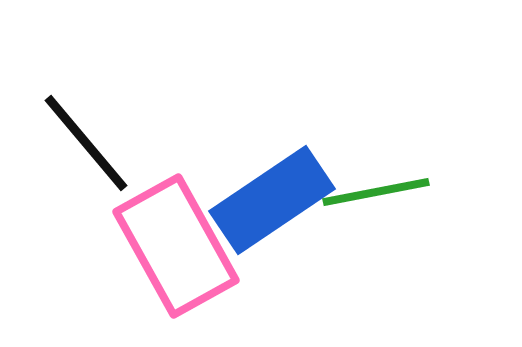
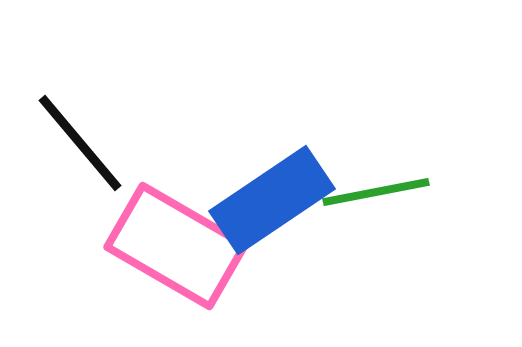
black line: moved 6 px left
pink rectangle: rotated 31 degrees counterclockwise
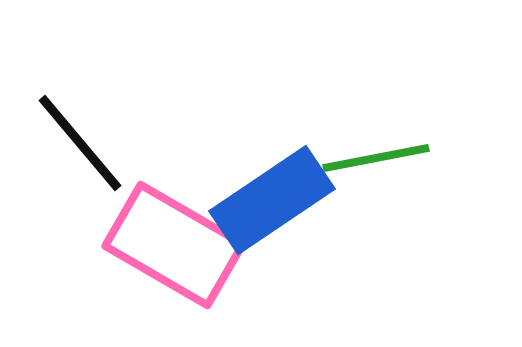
green line: moved 34 px up
pink rectangle: moved 2 px left, 1 px up
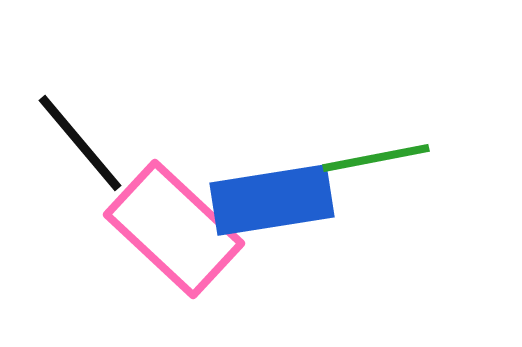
blue rectangle: rotated 25 degrees clockwise
pink rectangle: moved 16 px up; rotated 13 degrees clockwise
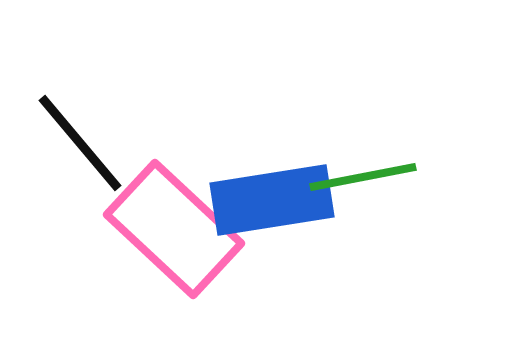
green line: moved 13 px left, 19 px down
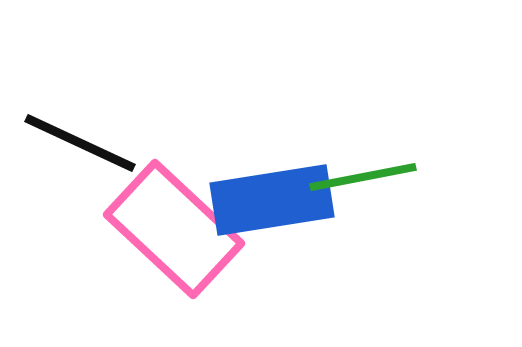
black line: rotated 25 degrees counterclockwise
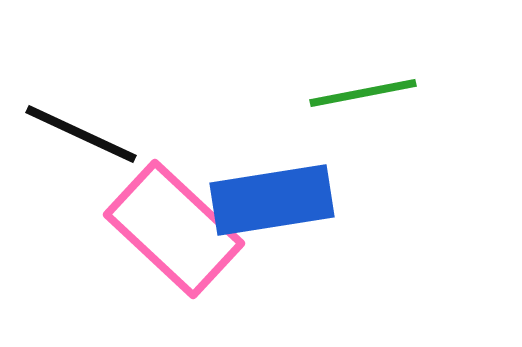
black line: moved 1 px right, 9 px up
green line: moved 84 px up
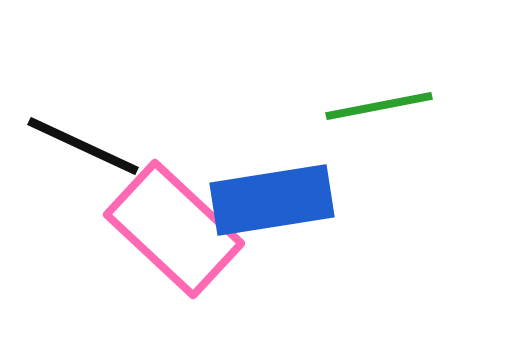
green line: moved 16 px right, 13 px down
black line: moved 2 px right, 12 px down
